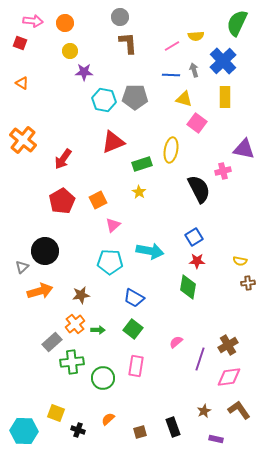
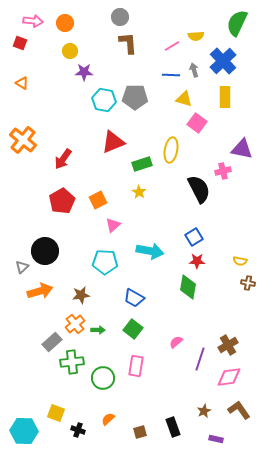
purple triangle at (244, 149): moved 2 px left
cyan pentagon at (110, 262): moved 5 px left
brown cross at (248, 283): rotated 16 degrees clockwise
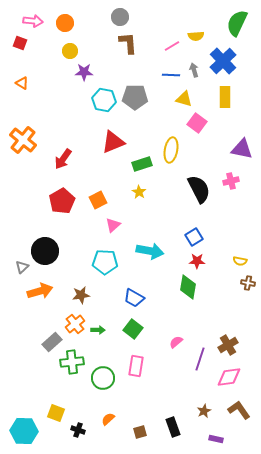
pink cross at (223, 171): moved 8 px right, 10 px down
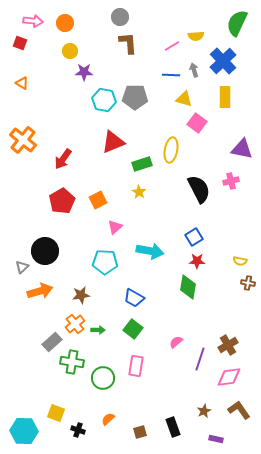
pink triangle at (113, 225): moved 2 px right, 2 px down
green cross at (72, 362): rotated 15 degrees clockwise
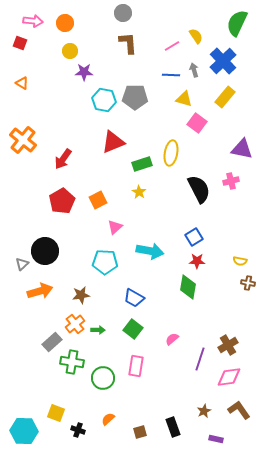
gray circle at (120, 17): moved 3 px right, 4 px up
yellow semicircle at (196, 36): rotated 119 degrees counterclockwise
yellow rectangle at (225, 97): rotated 40 degrees clockwise
yellow ellipse at (171, 150): moved 3 px down
gray triangle at (22, 267): moved 3 px up
pink semicircle at (176, 342): moved 4 px left, 3 px up
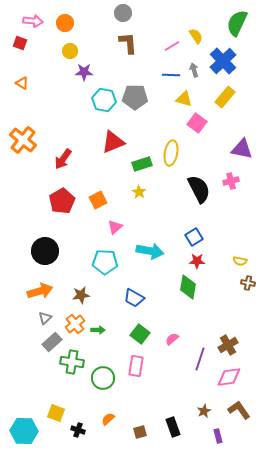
gray triangle at (22, 264): moved 23 px right, 54 px down
green square at (133, 329): moved 7 px right, 5 px down
purple rectangle at (216, 439): moved 2 px right, 3 px up; rotated 64 degrees clockwise
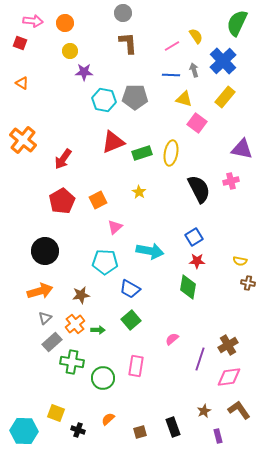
green rectangle at (142, 164): moved 11 px up
blue trapezoid at (134, 298): moved 4 px left, 9 px up
green square at (140, 334): moved 9 px left, 14 px up; rotated 12 degrees clockwise
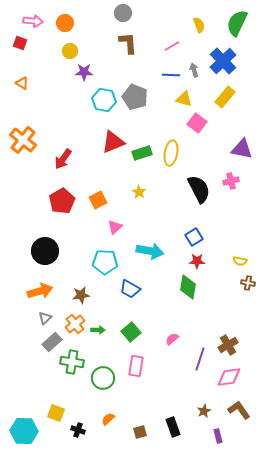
yellow semicircle at (196, 36): moved 3 px right, 11 px up; rotated 14 degrees clockwise
gray pentagon at (135, 97): rotated 20 degrees clockwise
green square at (131, 320): moved 12 px down
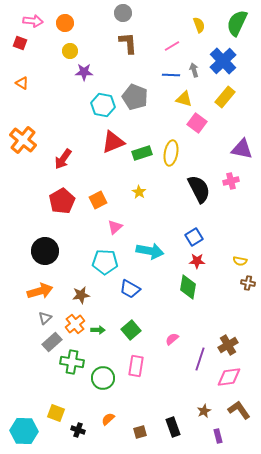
cyan hexagon at (104, 100): moved 1 px left, 5 px down
green square at (131, 332): moved 2 px up
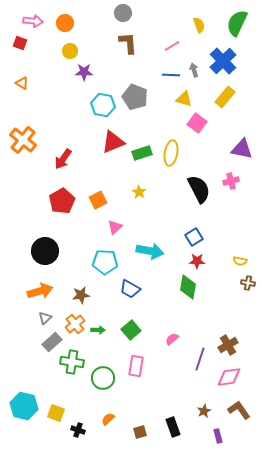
cyan hexagon at (24, 431): moved 25 px up; rotated 12 degrees clockwise
